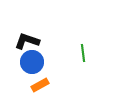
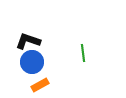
black L-shape: moved 1 px right
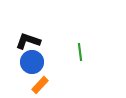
green line: moved 3 px left, 1 px up
orange rectangle: rotated 18 degrees counterclockwise
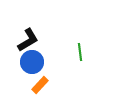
black L-shape: moved 1 px up; rotated 130 degrees clockwise
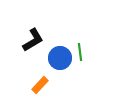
black L-shape: moved 5 px right
blue circle: moved 28 px right, 4 px up
